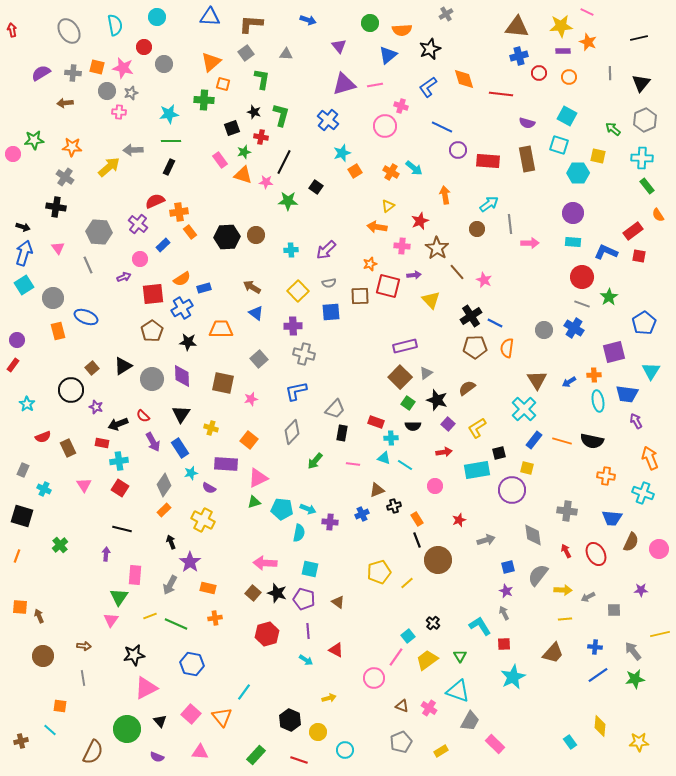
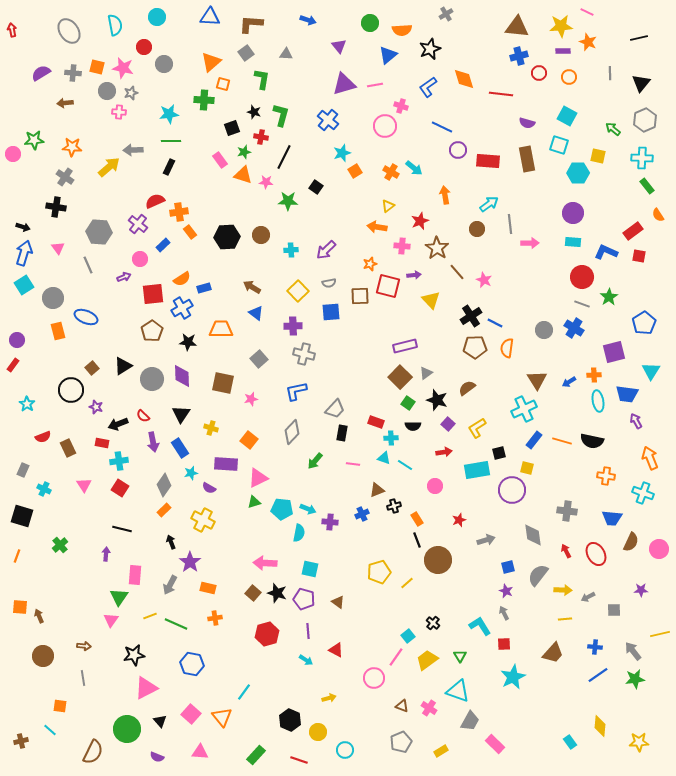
black line at (284, 162): moved 5 px up
brown circle at (256, 235): moved 5 px right
cyan cross at (524, 409): rotated 20 degrees clockwise
purple arrow at (153, 442): rotated 18 degrees clockwise
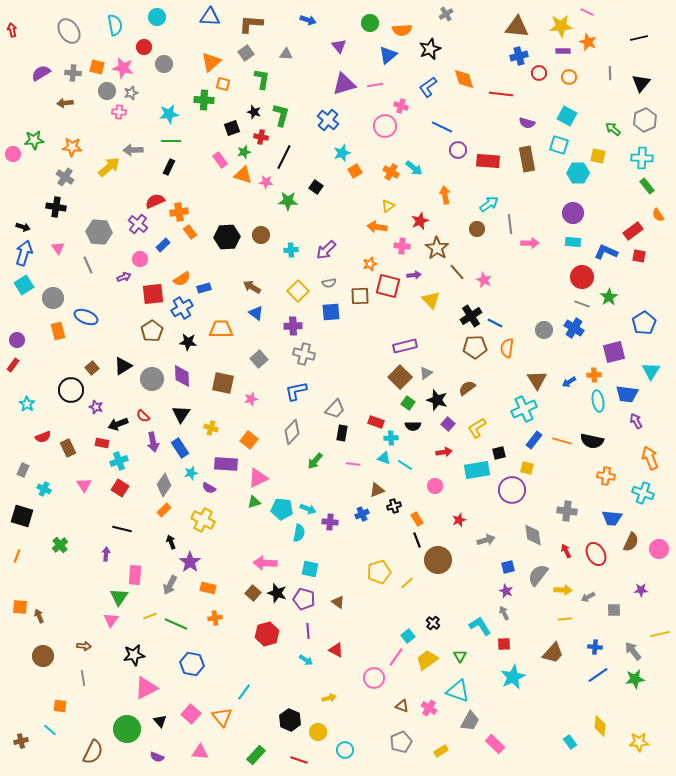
cyan cross at (119, 461): rotated 12 degrees counterclockwise
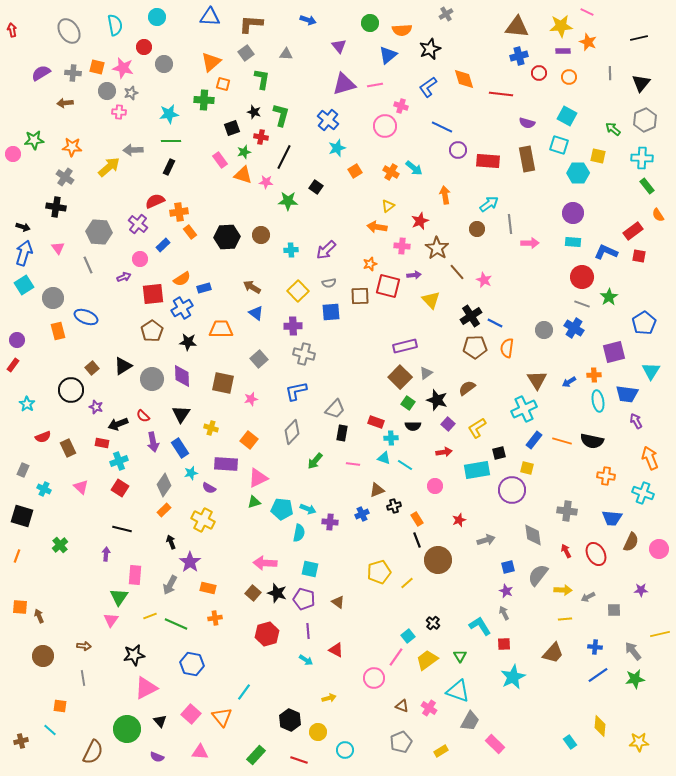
cyan star at (342, 153): moved 5 px left, 5 px up
pink triangle at (84, 485): moved 3 px left, 2 px down; rotated 14 degrees counterclockwise
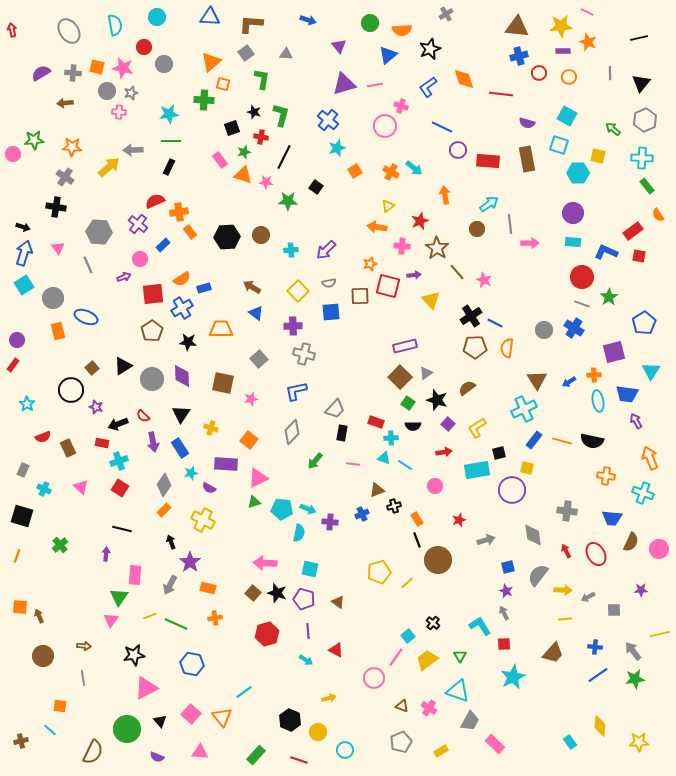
cyan line at (244, 692): rotated 18 degrees clockwise
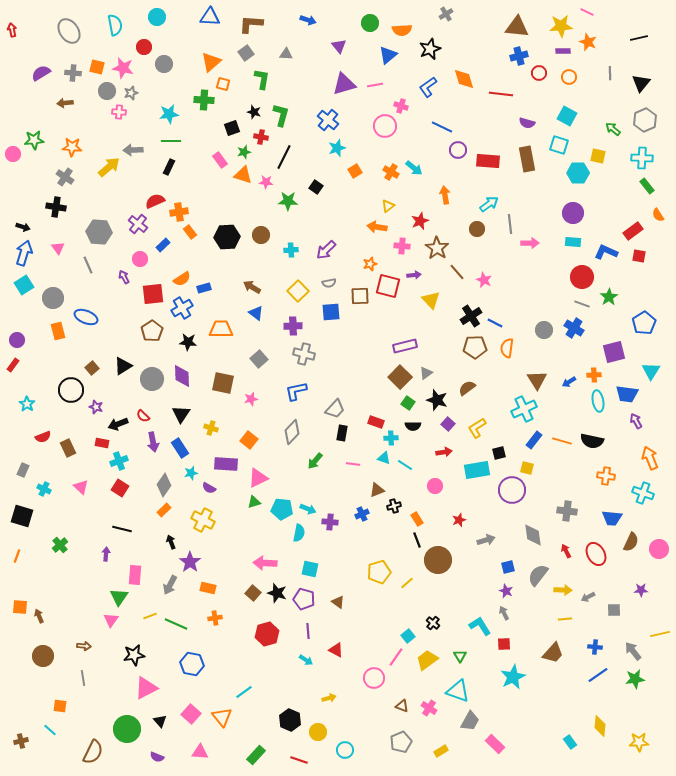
purple arrow at (124, 277): rotated 96 degrees counterclockwise
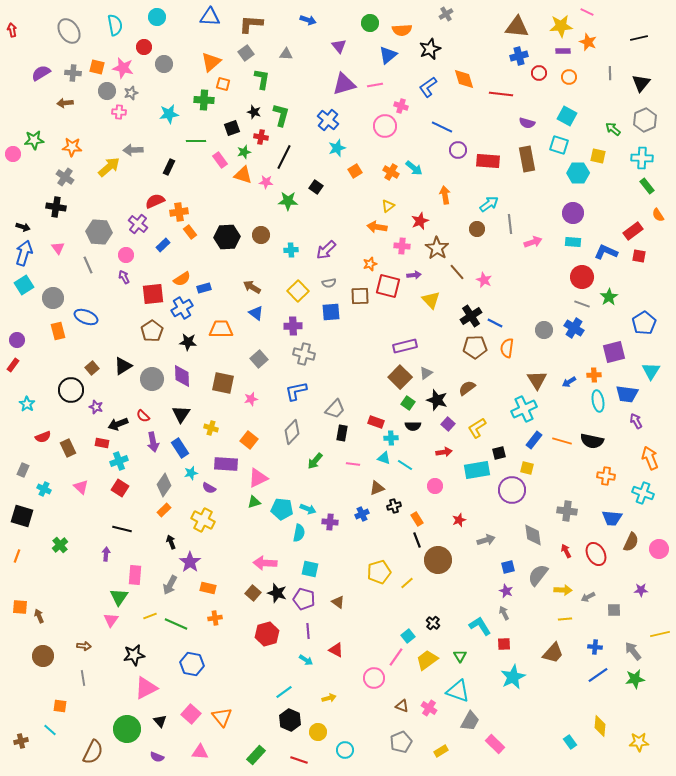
green line at (171, 141): moved 25 px right
pink arrow at (530, 243): moved 3 px right, 1 px up; rotated 18 degrees counterclockwise
pink circle at (140, 259): moved 14 px left, 4 px up
brown triangle at (377, 490): moved 2 px up
cyan line at (244, 692): moved 40 px right
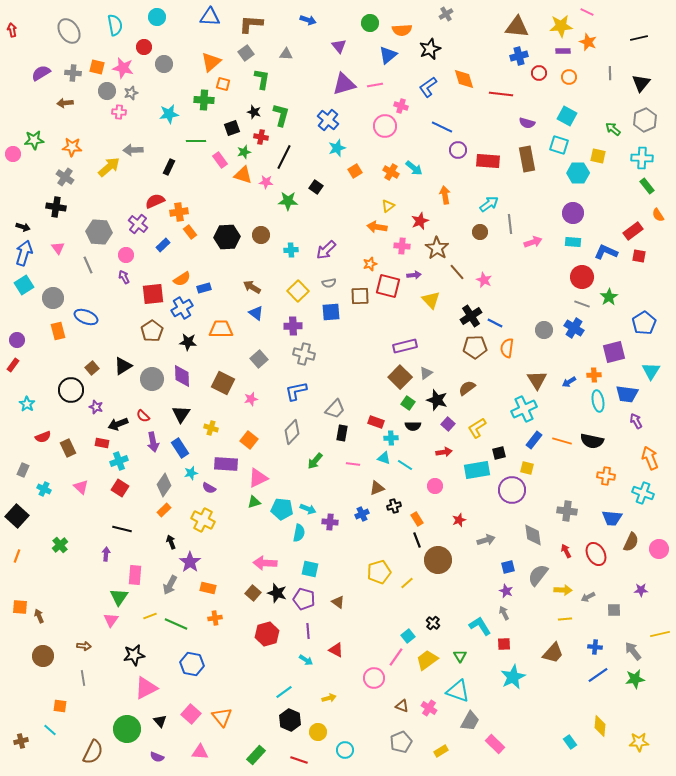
brown circle at (477, 229): moved 3 px right, 3 px down
brown square at (223, 383): rotated 15 degrees clockwise
black square at (22, 516): moved 5 px left; rotated 25 degrees clockwise
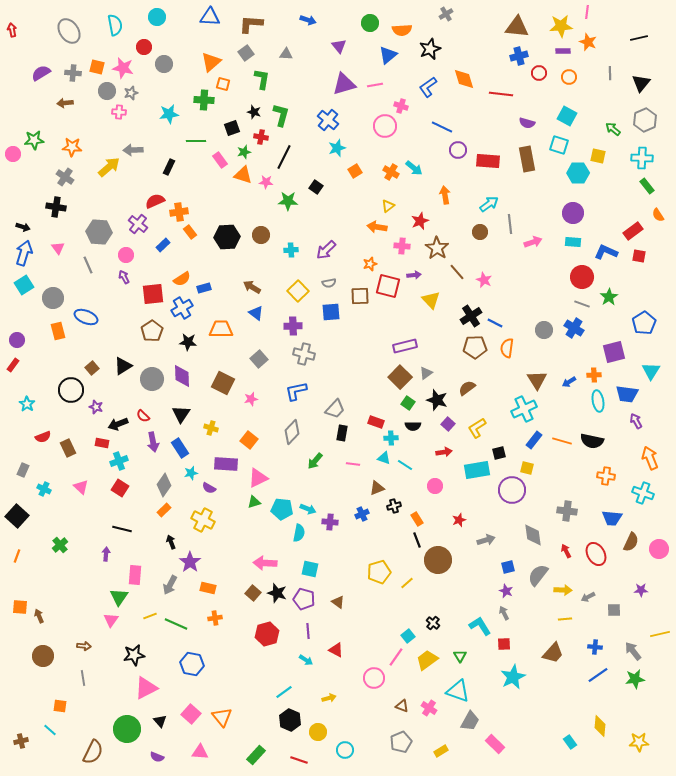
pink line at (587, 12): rotated 72 degrees clockwise
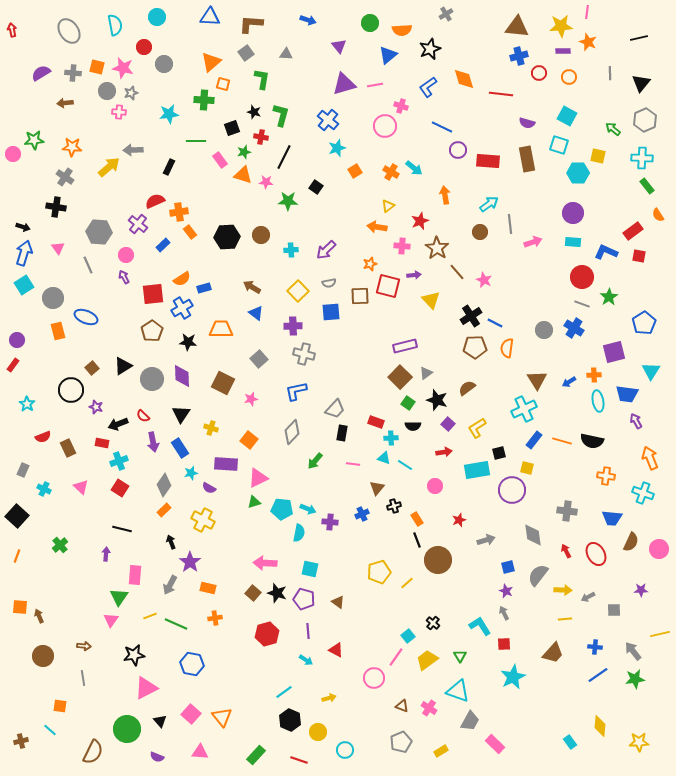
brown triangle at (377, 488): rotated 28 degrees counterclockwise
